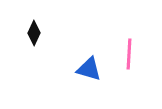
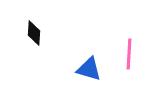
black diamond: rotated 20 degrees counterclockwise
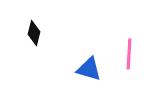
black diamond: rotated 10 degrees clockwise
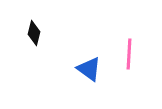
blue triangle: rotated 20 degrees clockwise
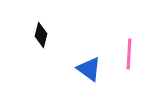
black diamond: moved 7 px right, 2 px down
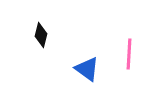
blue triangle: moved 2 px left
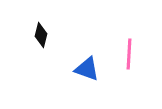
blue triangle: rotated 16 degrees counterclockwise
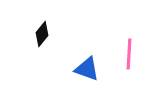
black diamond: moved 1 px right, 1 px up; rotated 25 degrees clockwise
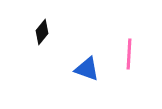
black diamond: moved 2 px up
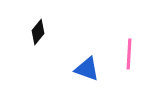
black diamond: moved 4 px left
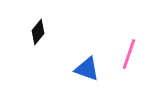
pink line: rotated 16 degrees clockwise
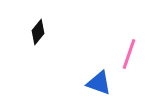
blue triangle: moved 12 px right, 14 px down
